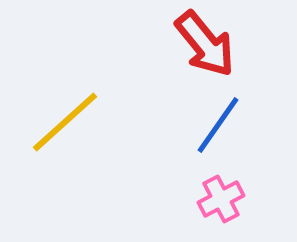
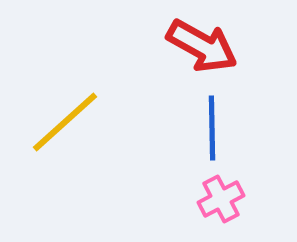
red arrow: moved 3 px left, 2 px down; rotated 22 degrees counterclockwise
blue line: moved 6 px left, 3 px down; rotated 36 degrees counterclockwise
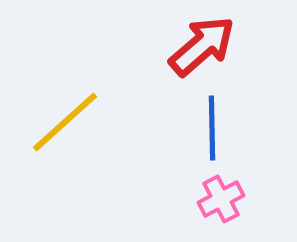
red arrow: rotated 70 degrees counterclockwise
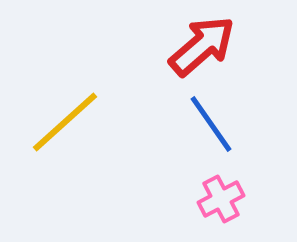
blue line: moved 1 px left, 4 px up; rotated 34 degrees counterclockwise
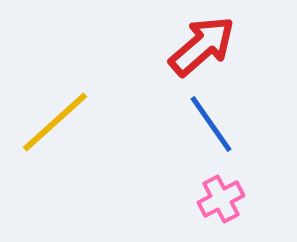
yellow line: moved 10 px left
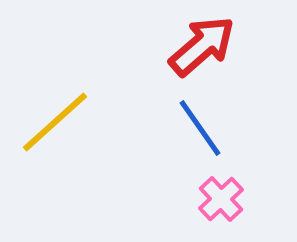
blue line: moved 11 px left, 4 px down
pink cross: rotated 15 degrees counterclockwise
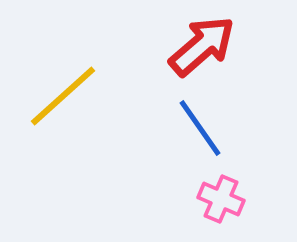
yellow line: moved 8 px right, 26 px up
pink cross: rotated 24 degrees counterclockwise
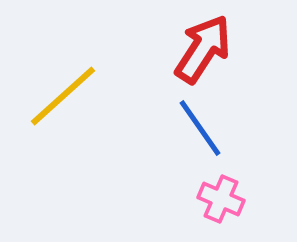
red arrow: moved 1 px right, 3 px down; rotated 16 degrees counterclockwise
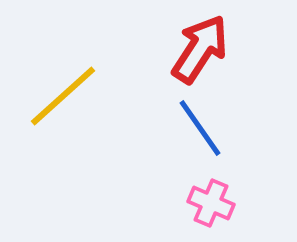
red arrow: moved 3 px left
pink cross: moved 10 px left, 4 px down
